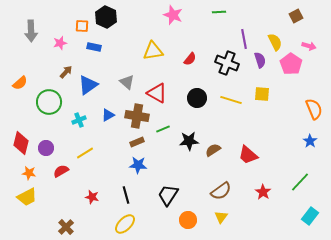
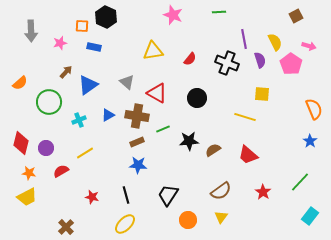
yellow line at (231, 100): moved 14 px right, 17 px down
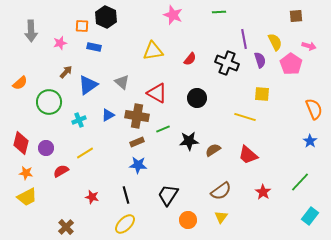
brown square at (296, 16): rotated 24 degrees clockwise
gray triangle at (127, 82): moved 5 px left
orange star at (29, 173): moved 3 px left
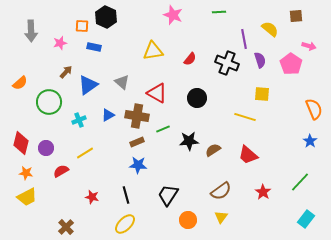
yellow semicircle at (275, 42): moved 5 px left, 13 px up; rotated 24 degrees counterclockwise
cyan rectangle at (310, 216): moved 4 px left, 3 px down
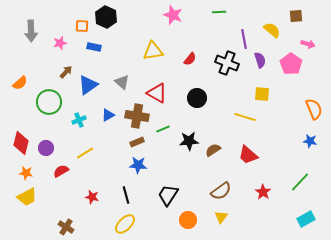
yellow semicircle at (270, 29): moved 2 px right, 1 px down
pink arrow at (309, 46): moved 1 px left, 2 px up
blue star at (310, 141): rotated 24 degrees counterclockwise
cyan rectangle at (306, 219): rotated 24 degrees clockwise
brown cross at (66, 227): rotated 14 degrees counterclockwise
